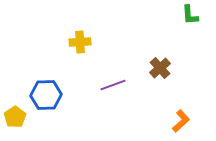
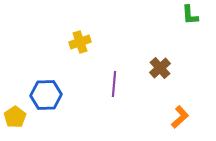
yellow cross: rotated 15 degrees counterclockwise
purple line: moved 1 px right, 1 px up; rotated 65 degrees counterclockwise
orange L-shape: moved 1 px left, 4 px up
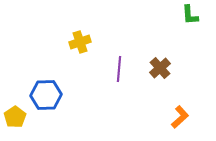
purple line: moved 5 px right, 15 px up
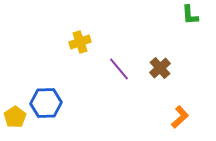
purple line: rotated 45 degrees counterclockwise
blue hexagon: moved 8 px down
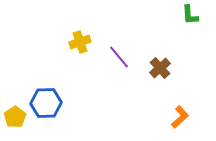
purple line: moved 12 px up
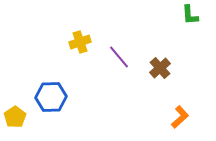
blue hexagon: moved 5 px right, 6 px up
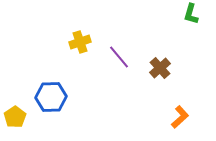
green L-shape: moved 1 px right, 1 px up; rotated 20 degrees clockwise
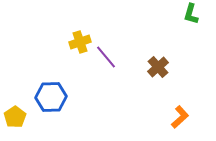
purple line: moved 13 px left
brown cross: moved 2 px left, 1 px up
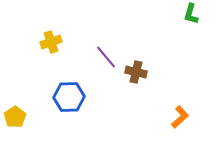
yellow cross: moved 29 px left
brown cross: moved 22 px left, 5 px down; rotated 35 degrees counterclockwise
blue hexagon: moved 18 px right
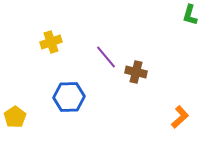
green L-shape: moved 1 px left, 1 px down
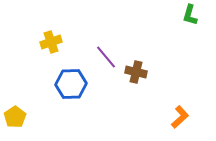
blue hexagon: moved 2 px right, 13 px up
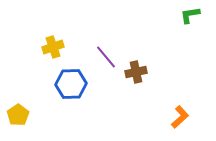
green L-shape: rotated 65 degrees clockwise
yellow cross: moved 2 px right, 5 px down
brown cross: rotated 25 degrees counterclockwise
yellow pentagon: moved 3 px right, 2 px up
